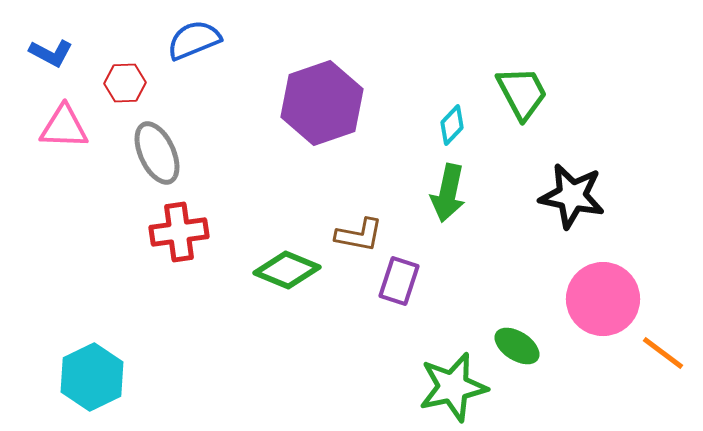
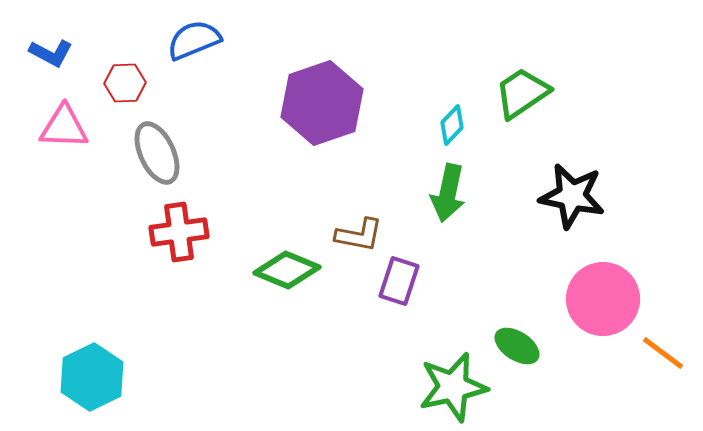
green trapezoid: rotated 96 degrees counterclockwise
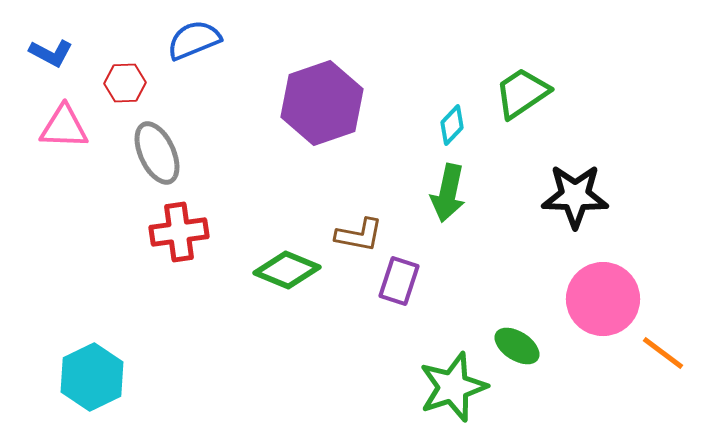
black star: moved 3 px right; rotated 10 degrees counterclockwise
green star: rotated 6 degrees counterclockwise
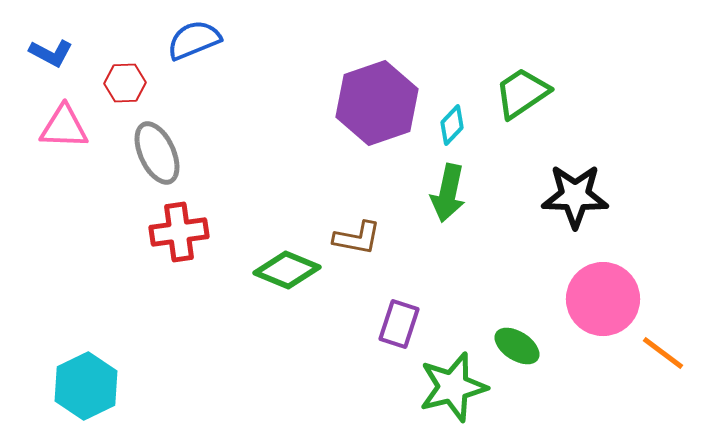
purple hexagon: moved 55 px right
brown L-shape: moved 2 px left, 3 px down
purple rectangle: moved 43 px down
cyan hexagon: moved 6 px left, 9 px down
green star: rotated 4 degrees clockwise
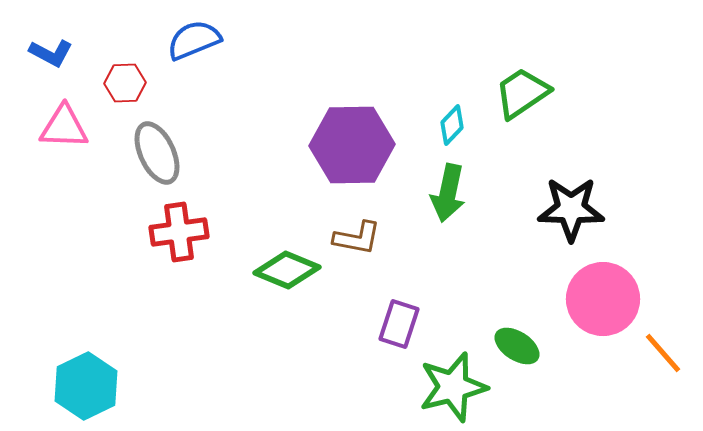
purple hexagon: moved 25 px left, 42 px down; rotated 18 degrees clockwise
black star: moved 4 px left, 13 px down
orange line: rotated 12 degrees clockwise
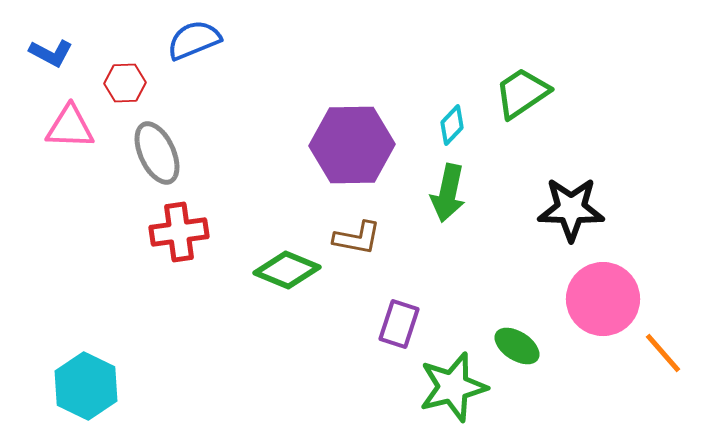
pink triangle: moved 6 px right
cyan hexagon: rotated 8 degrees counterclockwise
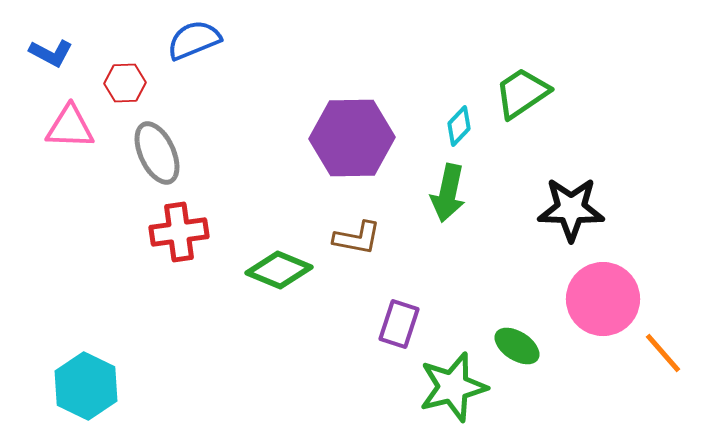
cyan diamond: moved 7 px right, 1 px down
purple hexagon: moved 7 px up
green diamond: moved 8 px left
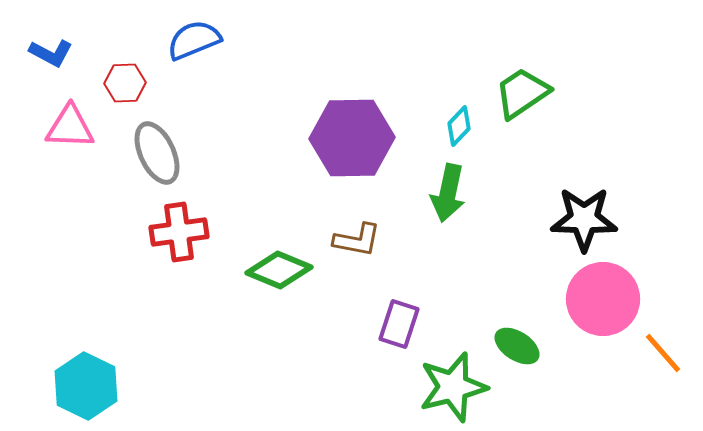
black star: moved 13 px right, 10 px down
brown L-shape: moved 2 px down
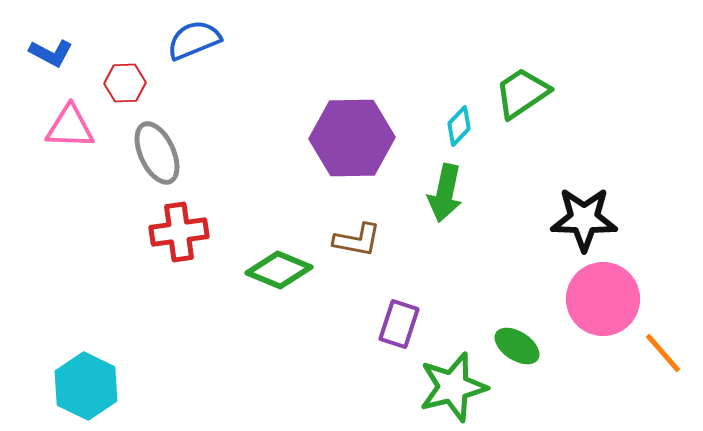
green arrow: moved 3 px left
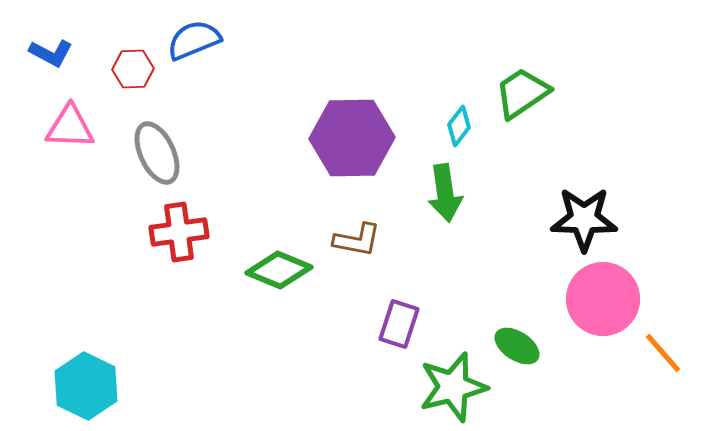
red hexagon: moved 8 px right, 14 px up
cyan diamond: rotated 6 degrees counterclockwise
green arrow: rotated 20 degrees counterclockwise
